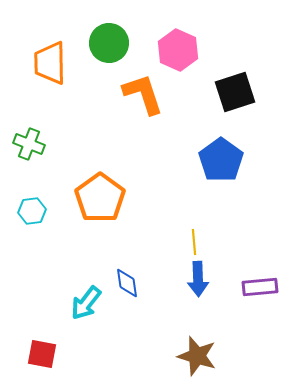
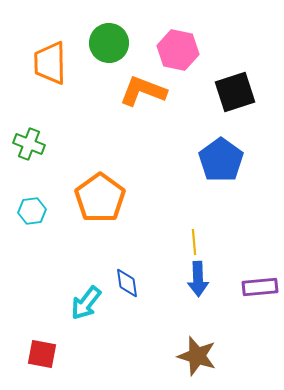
pink hexagon: rotated 12 degrees counterclockwise
orange L-shape: moved 3 px up; rotated 51 degrees counterclockwise
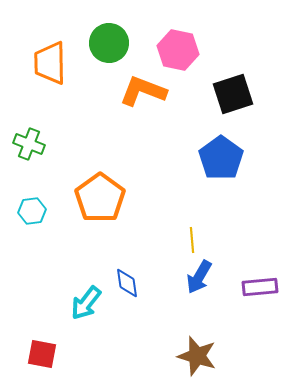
black square: moved 2 px left, 2 px down
blue pentagon: moved 2 px up
yellow line: moved 2 px left, 2 px up
blue arrow: moved 1 px right, 2 px up; rotated 32 degrees clockwise
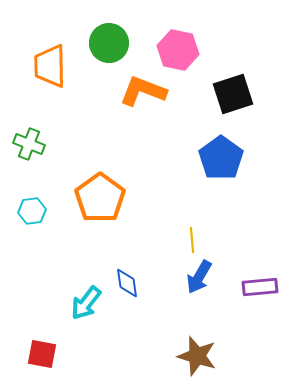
orange trapezoid: moved 3 px down
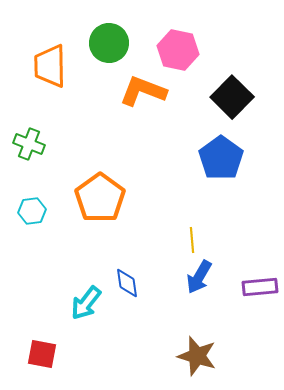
black square: moved 1 px left, 3 px down; rotated 27 degrees counterclockwise
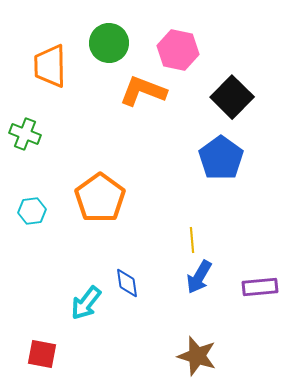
green cross: moved 4 px left, 10 px up
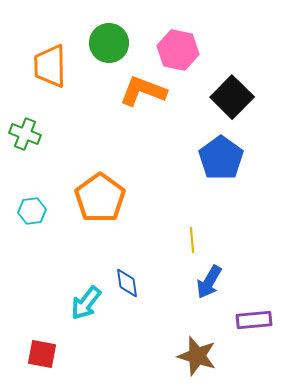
blue arrow: moved 10 px right, 5 px down
purple rectangle: moved 6 px left, 33 px down
